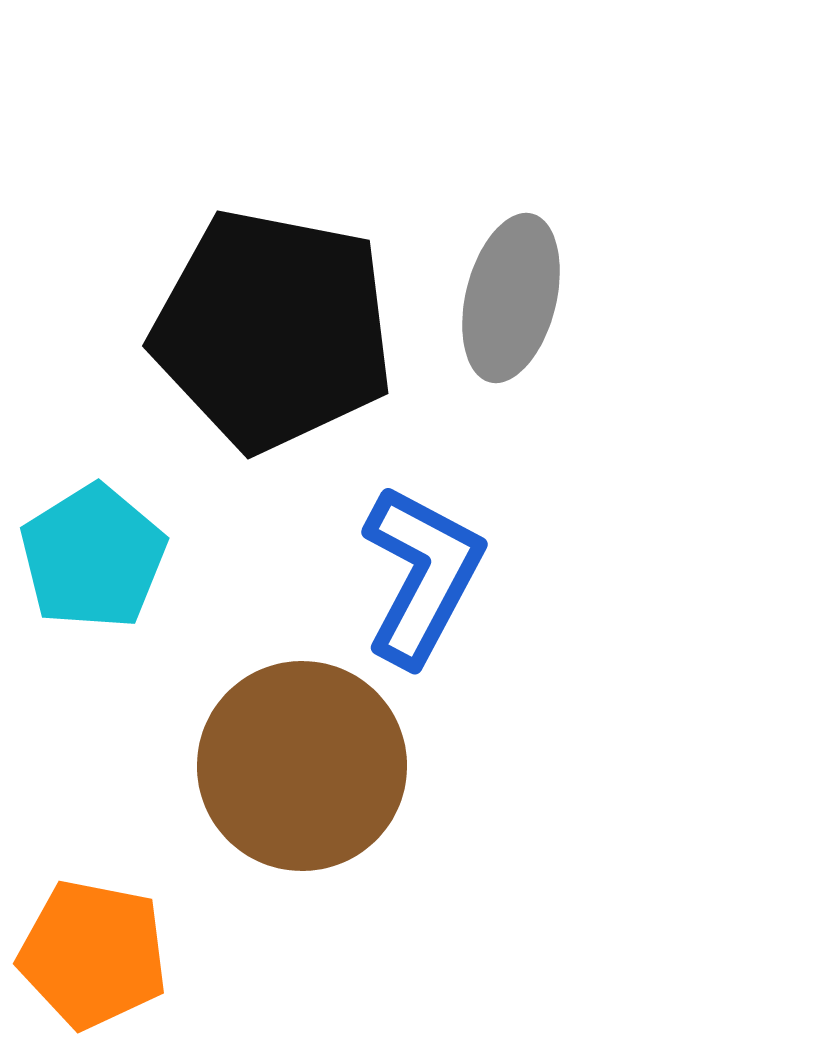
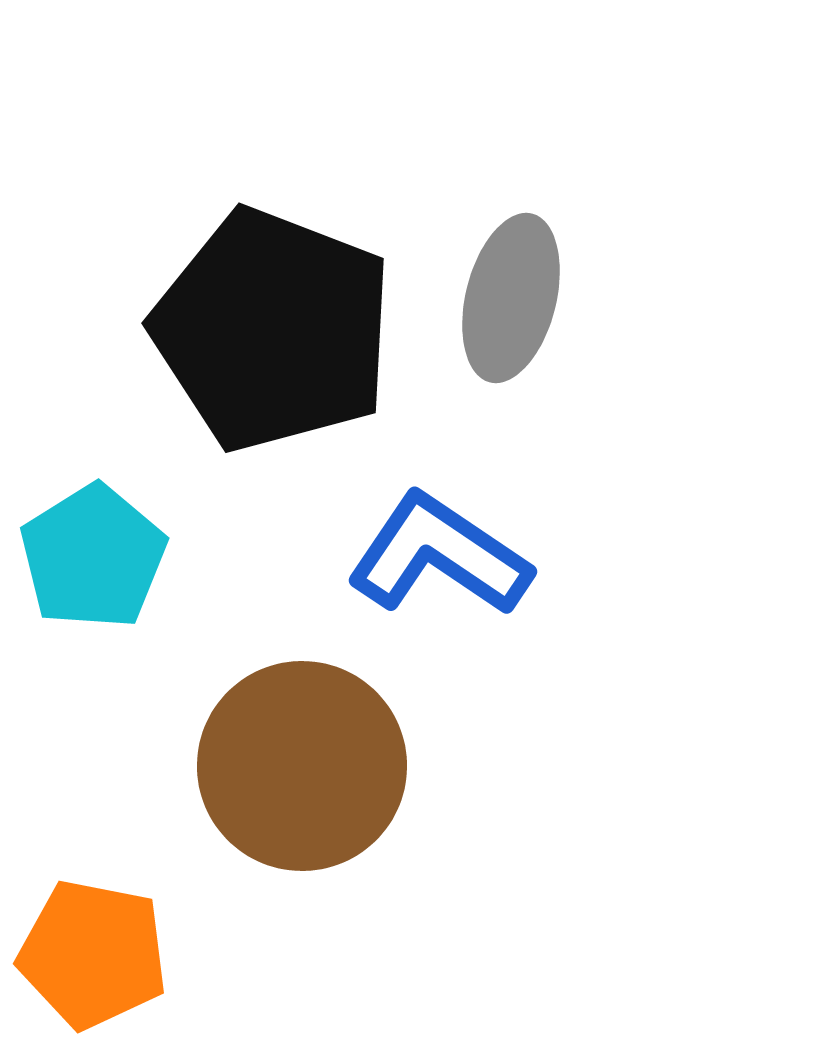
black pentagon: rotated 10 degrees clockwise
blue L-shape: moved 17 px right, 20 px up; rotated 84 degrees counterclockwise
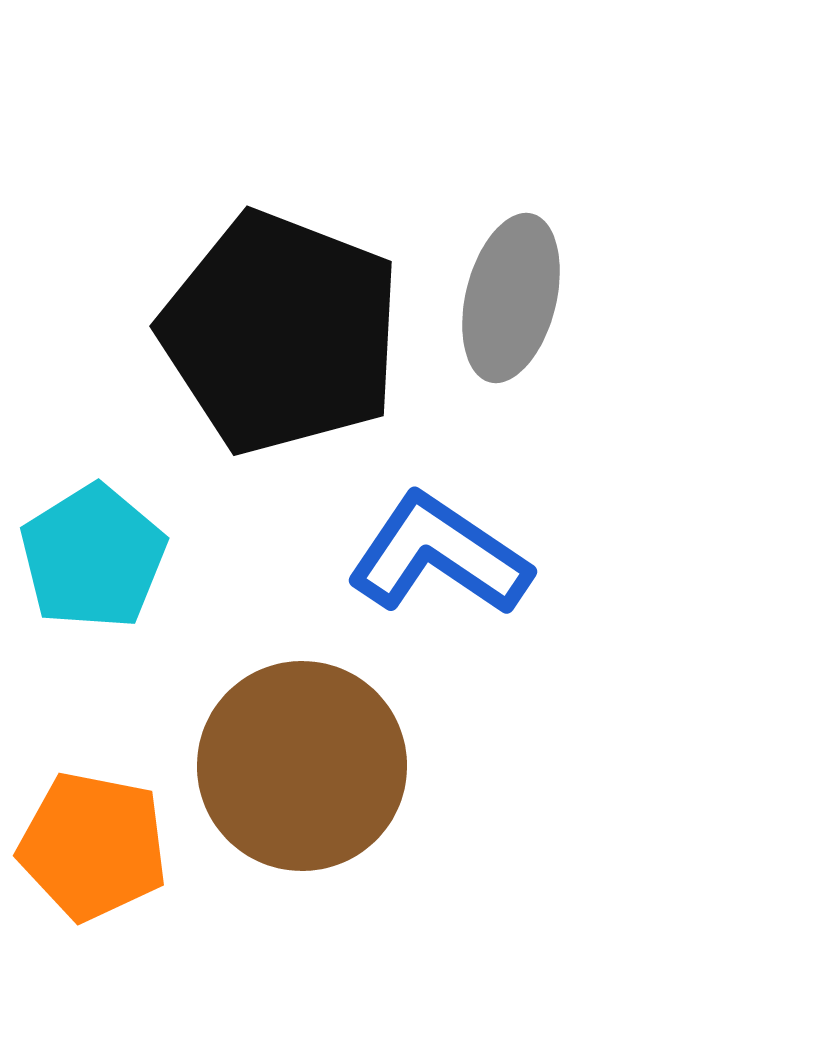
black pentagon: moved 8 px right, 3 px down
orange pentagon: moved 108 px up
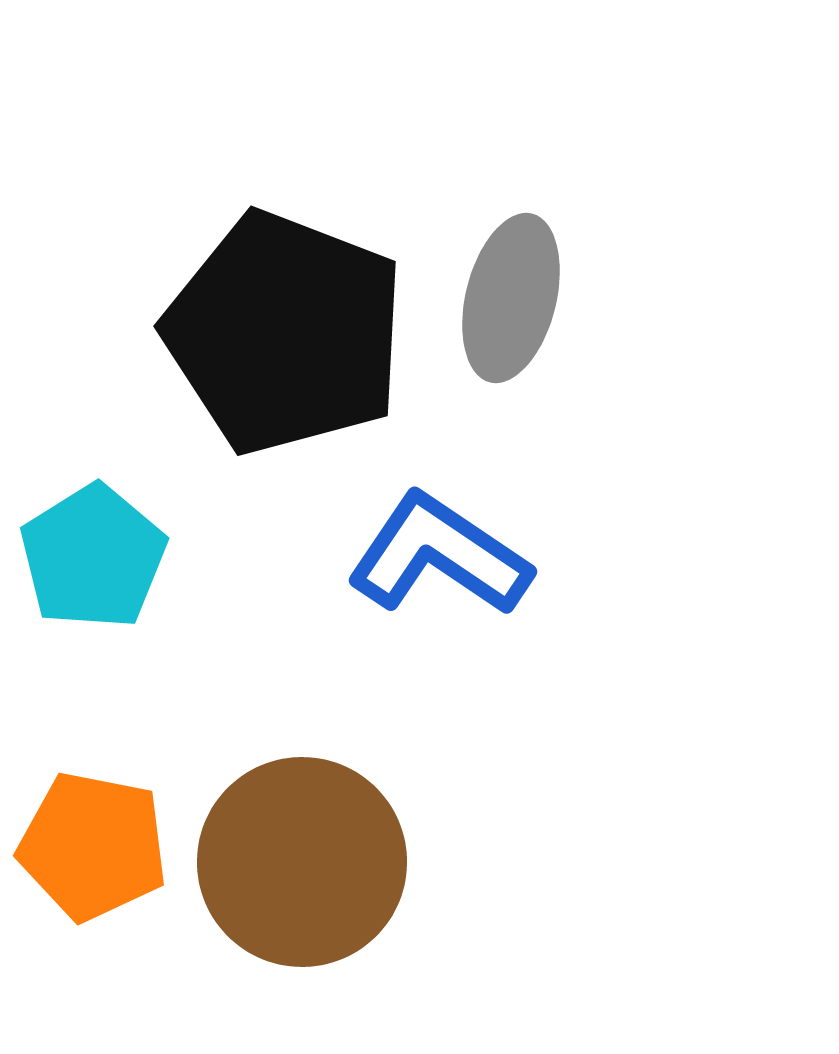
black pentagon: moved 4 px right
brown circle: moved 96 px down
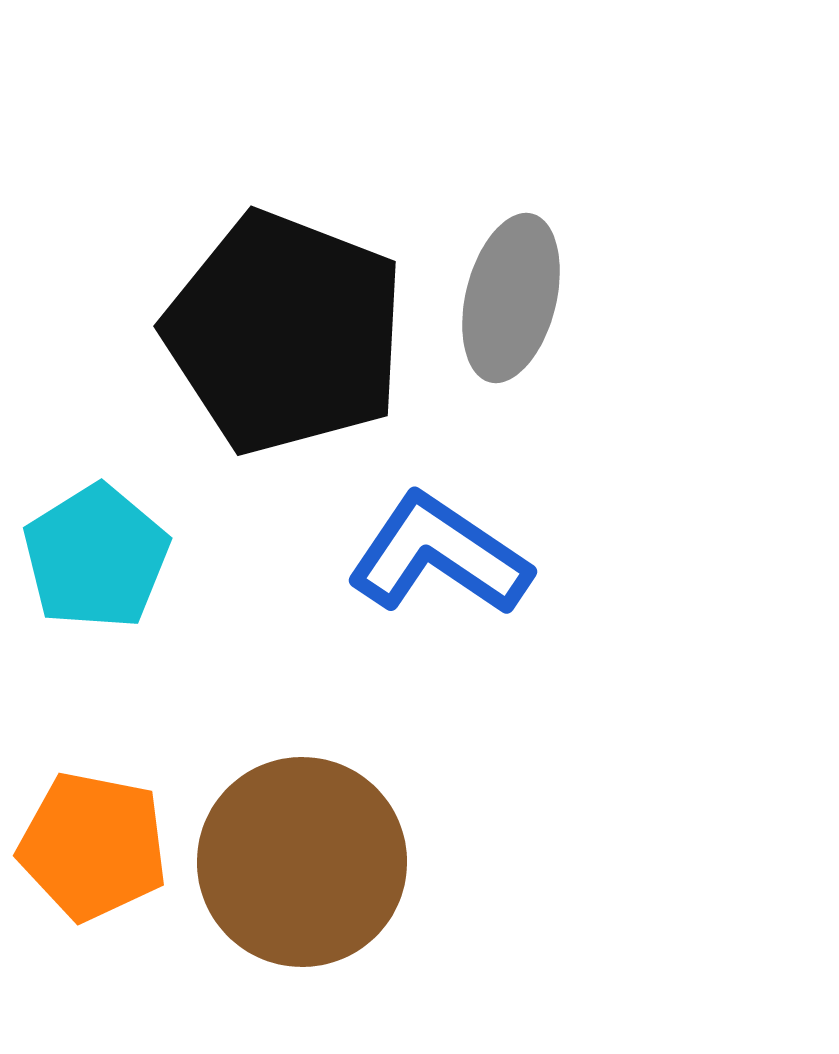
cyan pentagon: moved 3 px right
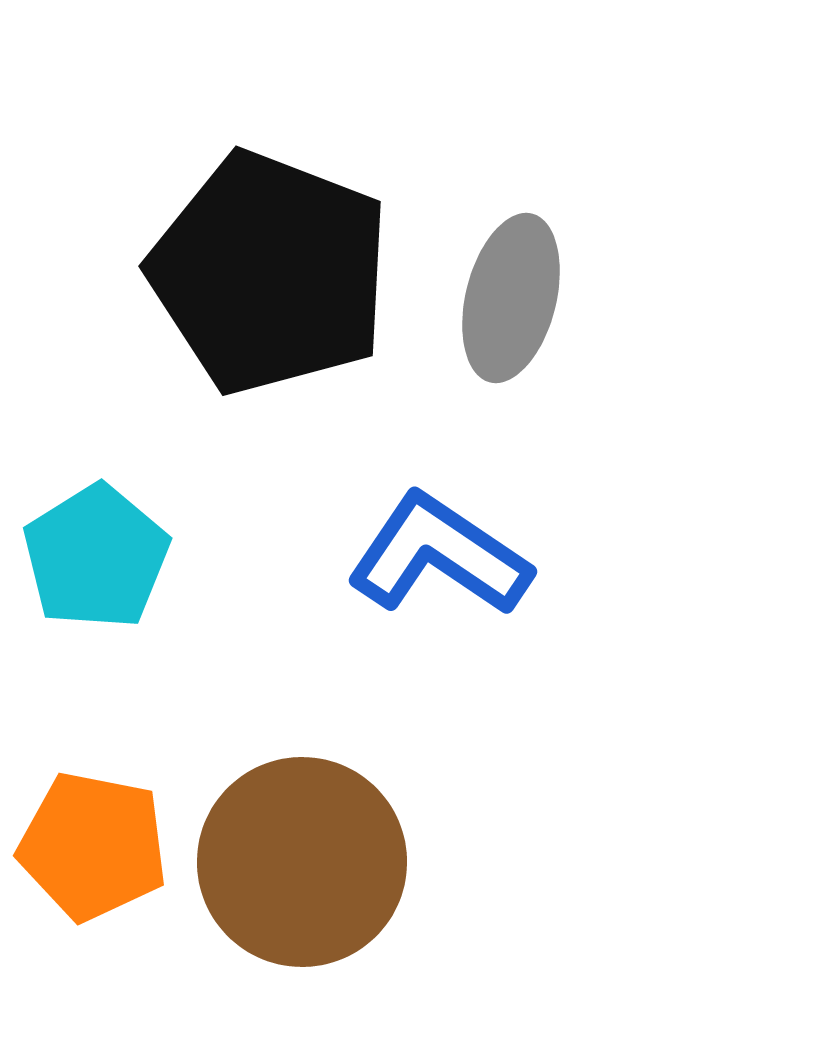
black pentagon: moved 15 px left, 60 px up
